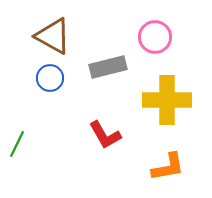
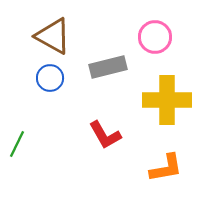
orange L-shape: moved 2 px left, 1 px down
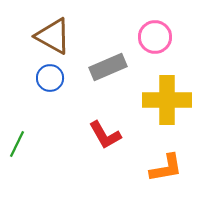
gray rectangle: rotated 9 degrees counterclockwise
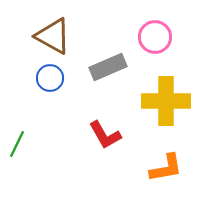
yellow cross: moved 1 px left, 1 px down
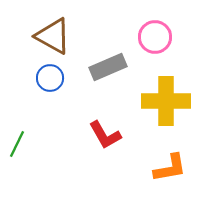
orange L-shape: moved 4 px right
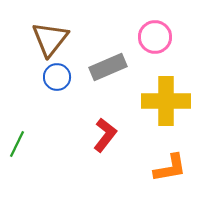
brown triangle: moved 3 px left, 3 px down; rotated 39 degrees clockwise
blue circle: moved 7 px right, 1 px up
red L-shape: rotated 112 degrees counterclockwise
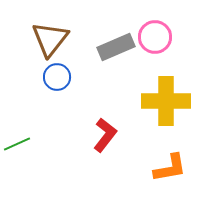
gray rectangle: moved 8 px right, 20 px up
green line: rotated 40 degrees clockwise
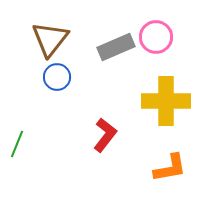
pink circle: moved 1 px right
green line: rotated 44 degrees counterclockwise
